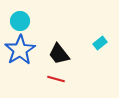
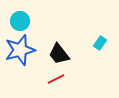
cyan rectangle: rotated 16 degrees counterclockwise
blue star: rotated 16 degrees clockwise
red line: rotated 42 degrees counterclockwise
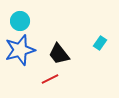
red line: moved 6 px left
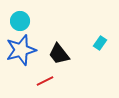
blue star: moved 1 px right
red line: moved 5 px left, 2 px down
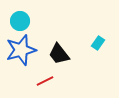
cyan rectangle: moved 2 px left
